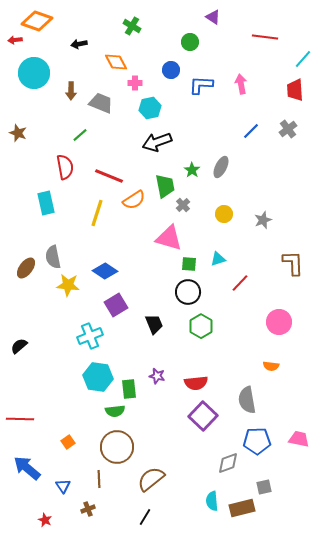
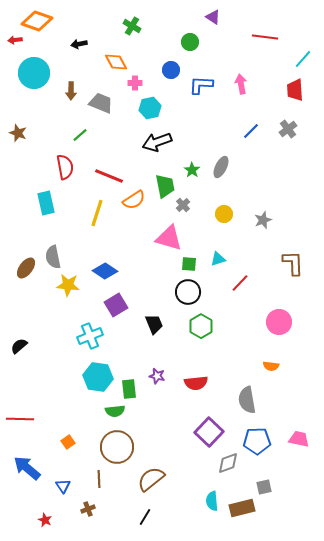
purple square at (203, 416): moved 6 px right, 16 px down
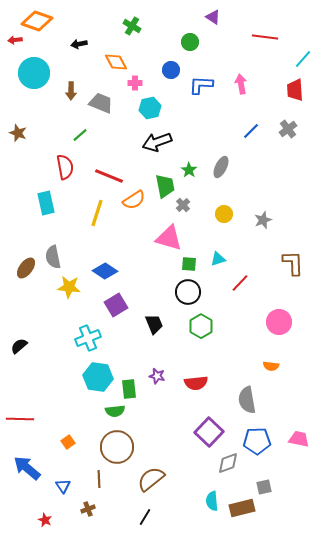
green star at (192, 170): moved 3 px left
yellow star at (68, 285): moved 1 px right, 2 px down
cyan cross at (90, 336): moved 2 px left, 2 px down
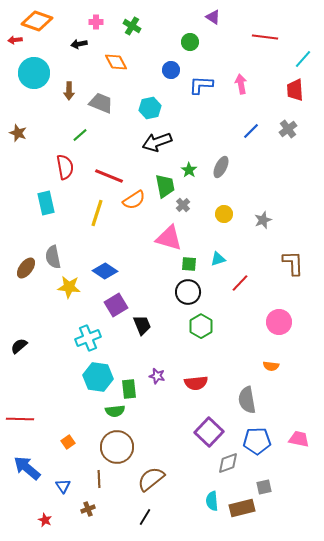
pink cross at (135, 83): moved 39 px left, 61 px up
brown arrow at (71, 91): moved 2 px left
black trapezoid at (154, 324): moved 12 px left, 1 px down
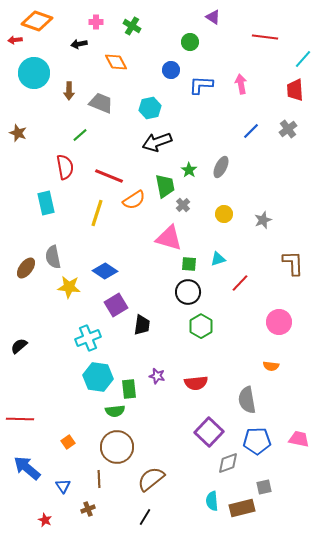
black trapezoid at (142, 325): rotated 30 degrees clockwise
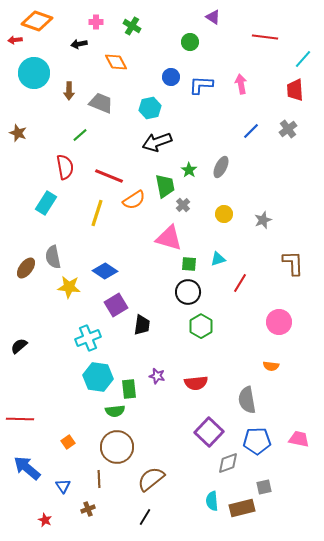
blue circle at (171, 70): moved 7 px down
cyan rectangle at (46, 203): rotated 45 degrees clockwise
red line at (240, 283): rotated 12 degrees counterclockwise
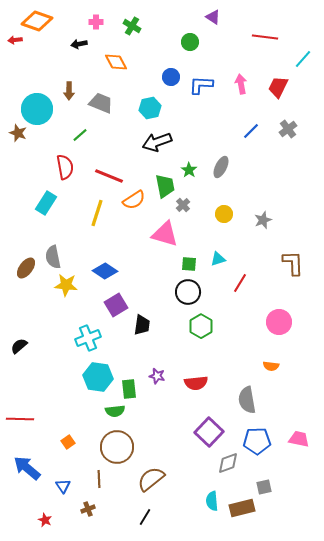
cyan circle at (34, 73): moved 3 px right, 36 px down
red trapezoid at (295, 90): moved 17 px left, 3 px up; rotated 30 degrees clockwise
pink triangle at (169, 238): moved 4 px left, 4 px up
yellow star at (69, 287): moved 3 px left, 2 px up
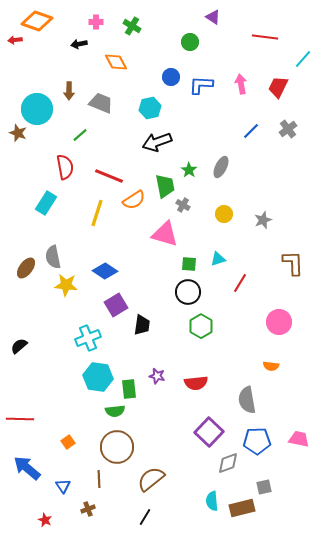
gray cross at (183, 205): rotated 16 degrees counterclockwise
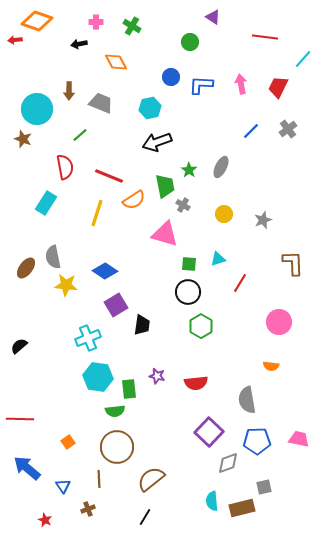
brown star at (18, 133): moved 5 px right, 6 px down
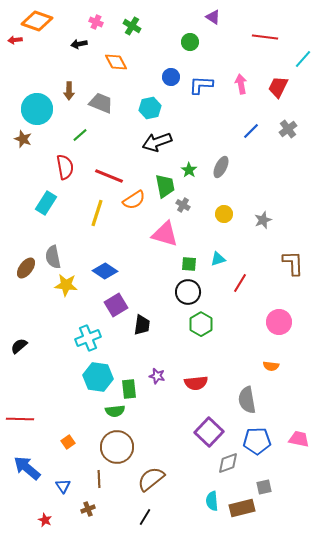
pink cross at (96, 22): rotated 24 degrees clockwise
green hexagon at (201, 326): moved 2 px up
